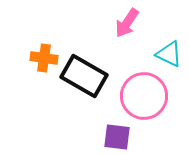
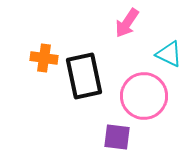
black rectangle: rotated 48 degrees clockwise
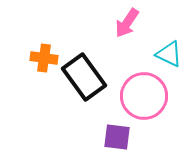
black rectangle: moved 1 px down; rotated 24 degrees counterclockwise
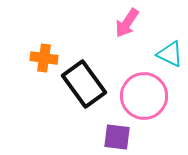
cyan triangle: moved 1 px right
black rectangle: moved 7 px down
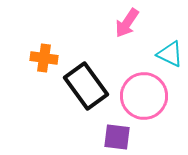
black rectangle: moved 2 px right, 2 px down
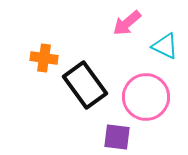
pink arrow: rotated 16 degrees clockwise
cyan triangle: moved 5 px left, 8 px up
black rectangle: moved 1 px left, 1 px up
pink circle: moved 2 px right, 1 px down
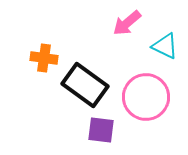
black rectangle: rotated 18 degrees counterclockwise
purple square: moved 16 px left, 7 px up
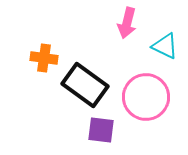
pink arrow: rotated 36 degrees counterclockwise
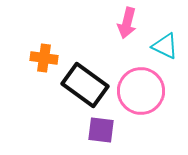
pink circle: moved 5 px left, 6 px up
